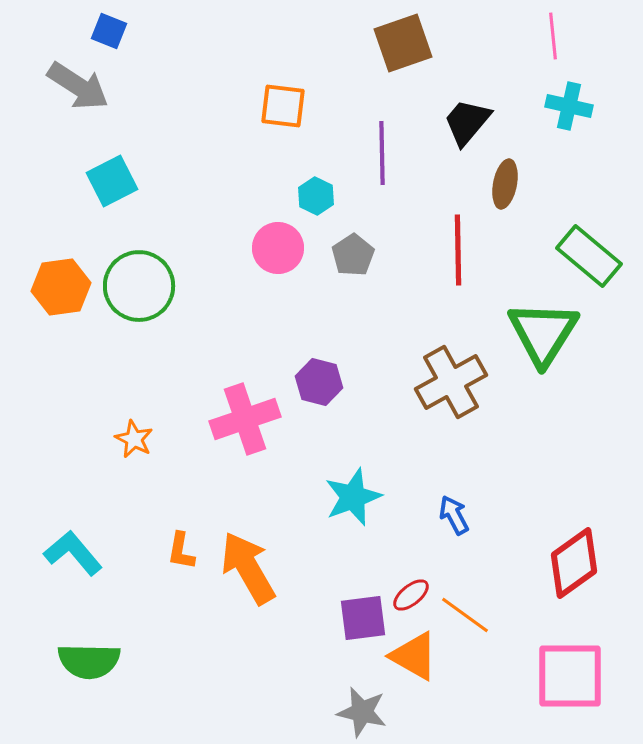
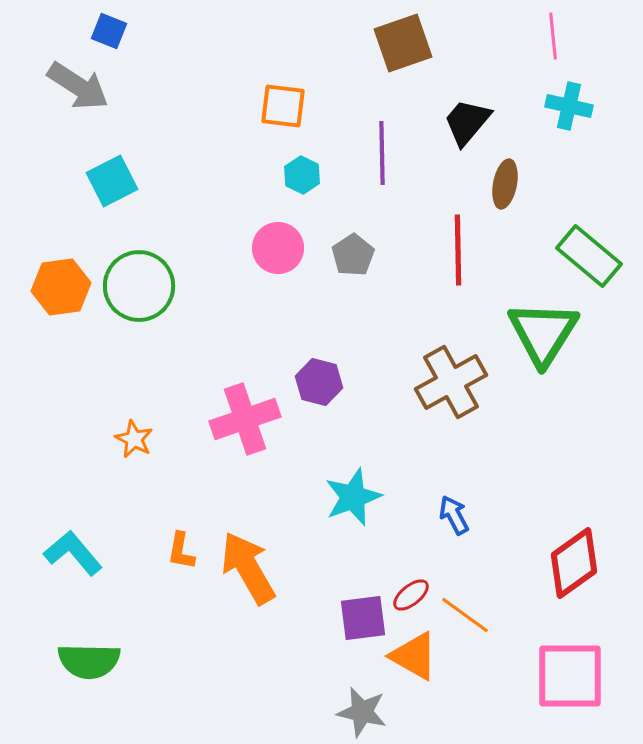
cyan hexagon: moved 14 px left, 21 px up
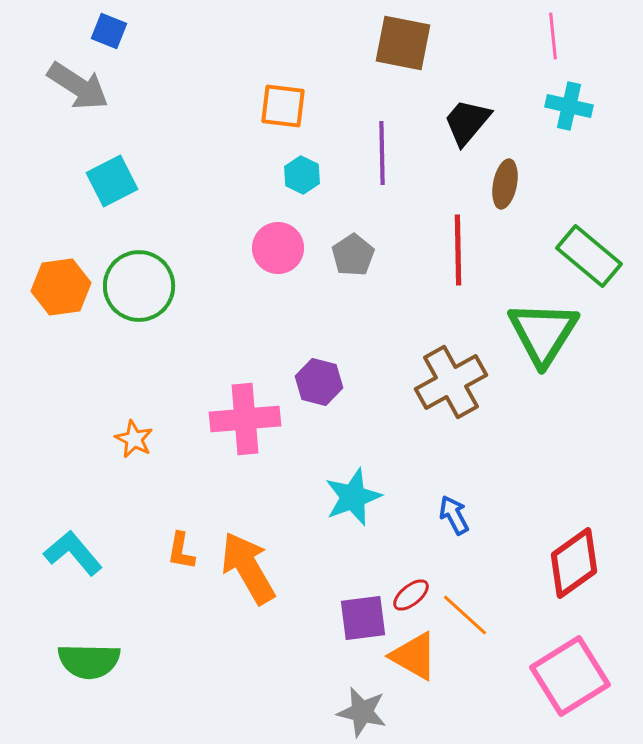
brown square: rotated 30 degrees clockwise
pink cross: rotated 14 degrees clockwise
orange line: rotated 6 degrees clockwise
pink square: rotated 32 degrees counterclockwise
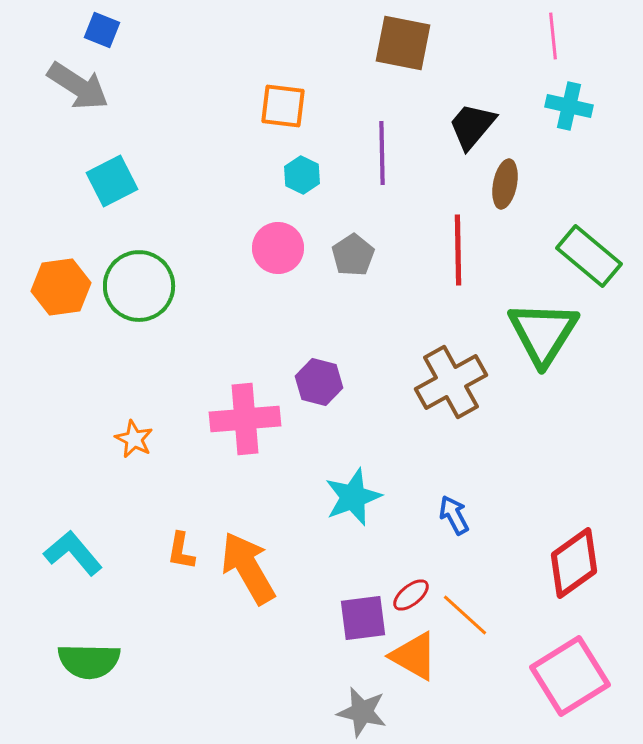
blue square: moved 7 px left, 1 px up
black trapezoid: moved 5 px right, 4 px down
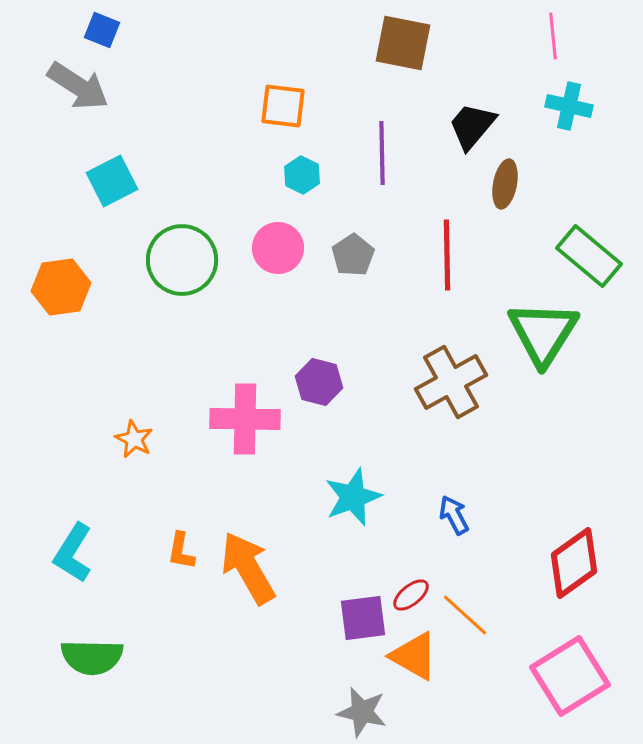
red line: moved 11 px left, 5 px down
green circle: moved 43 px right, 26 px up
pink cross: rotated 6 degrees clockwise
cyan L-shape: rotated 108 degrees counterclockwise
green semicircle: moved 3 px right, 4 px up
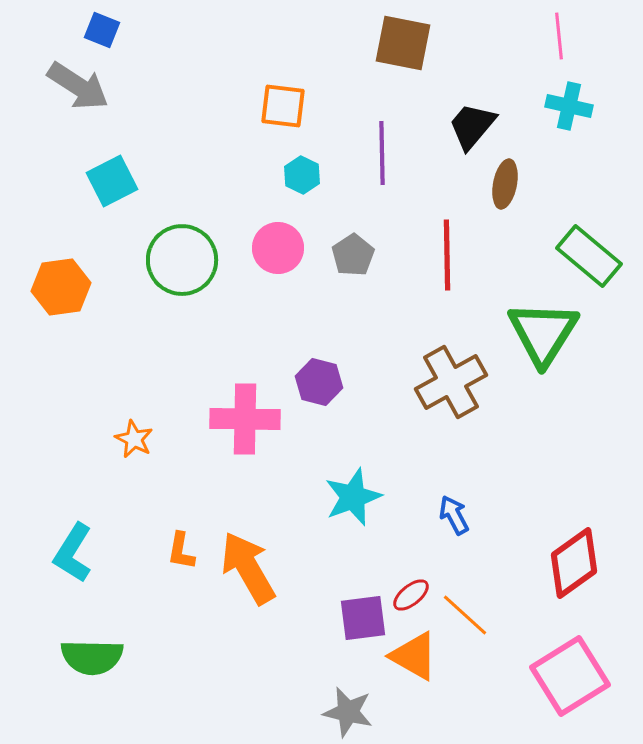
pink line: moved 6 px right
gray star: moved 14 px left
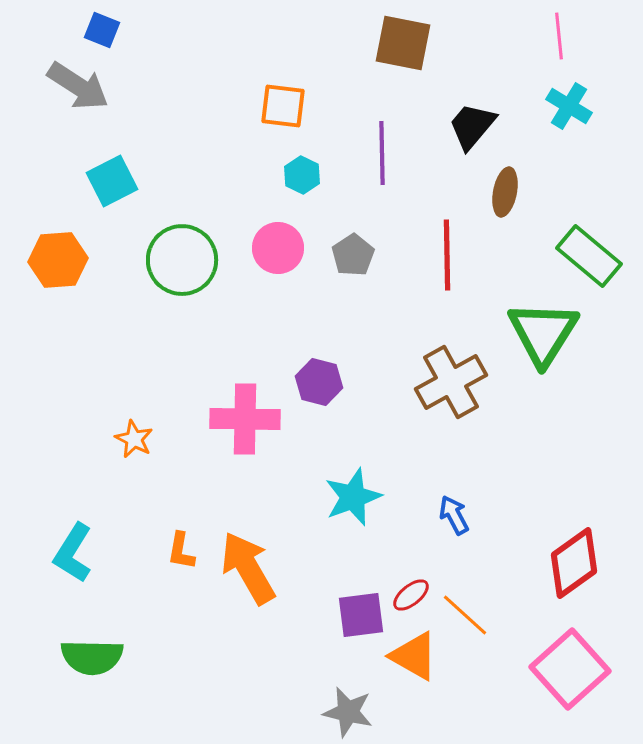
cyan cross: rotated 18 degrees clockwise
brown ellipse: moved 8 px down
orange hexagon: moved 3 px left, 27 px up; rotated 4 degrees clockwise
purple square: moved 2 px left, 3 px up
pink square: moved 7 px up; rotated 10 degrees counterclockwise
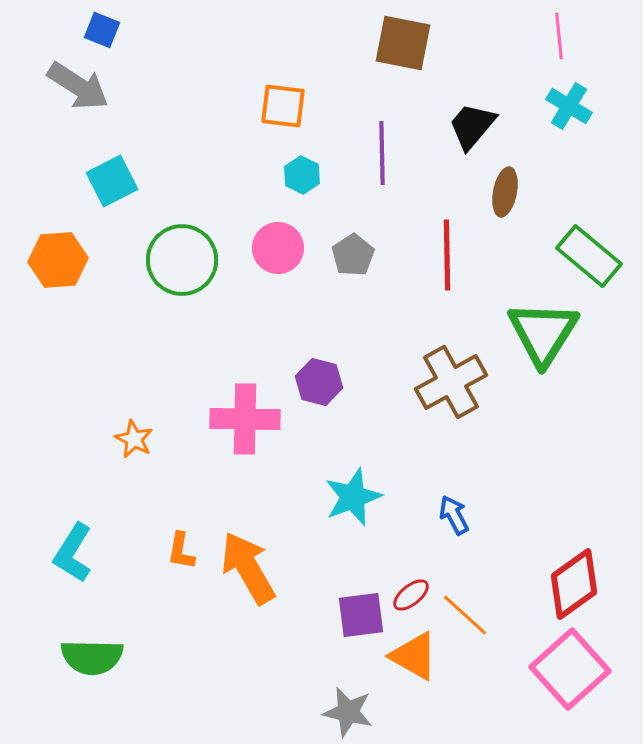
red diamond: moved 21 px down
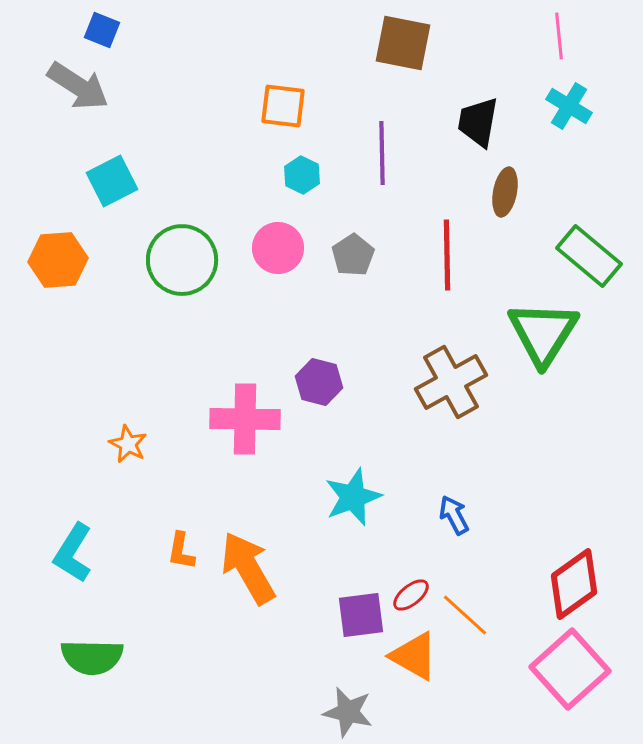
black trapezoid: moved 6 px right, 4 px up; rotated 30 degrees counterclockwise
orange star: moved 6 px left, 5 px down
